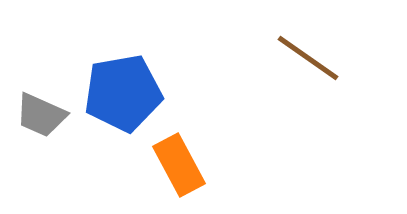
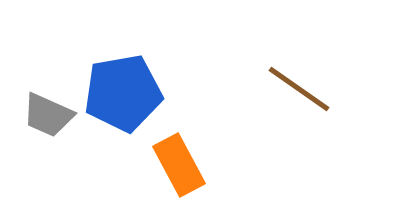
brown line: moved 9 px left, 31 px down
gray trapezoid: moved 7 px right
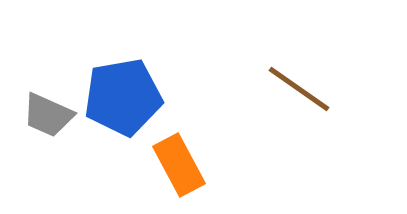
blue pentagon: moved 4 px down
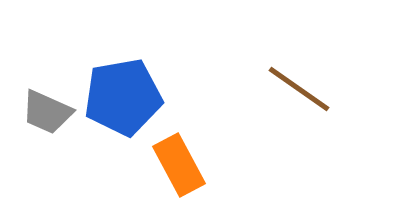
gray trapezoid: moved 1 px left, 3 px up
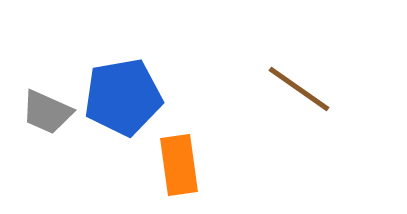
orange rectangle: rotated 20 degrees clockwise
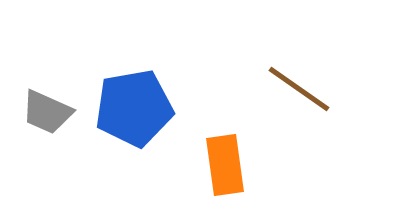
blue pentagon: moved 11 px right, 11 px down
orange rectangle: moved 46 px right
